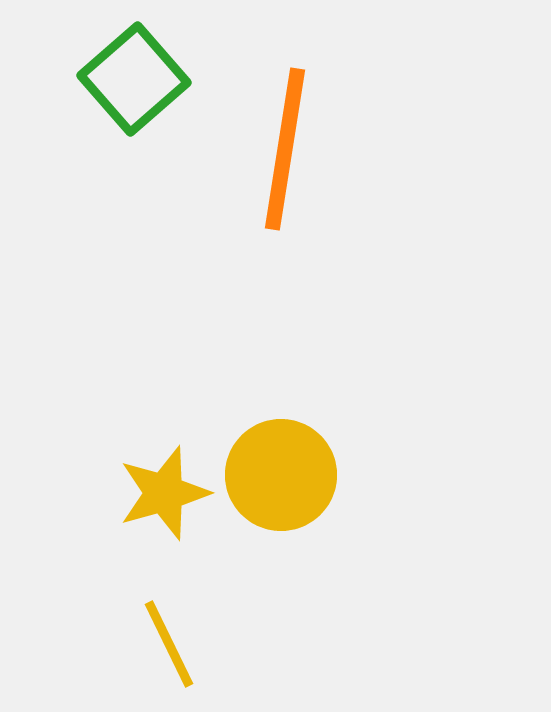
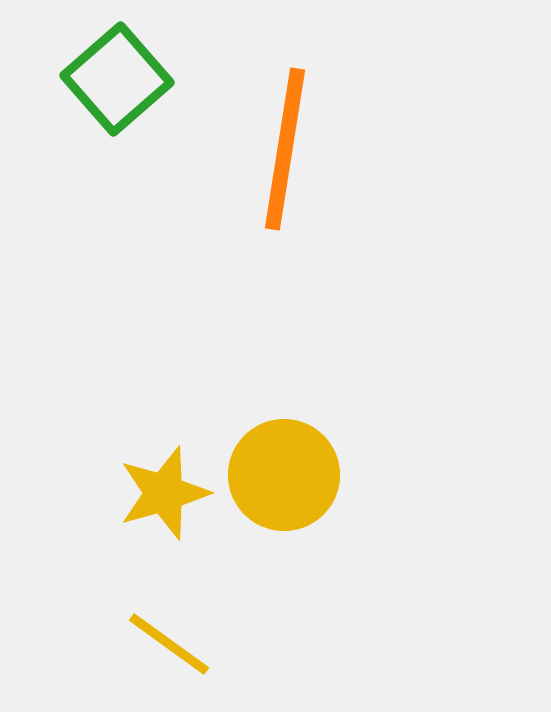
green square: moved 17 px left
yellow circle: moved 3 px right
yellow line: rotated 28 degrees counterclockwise
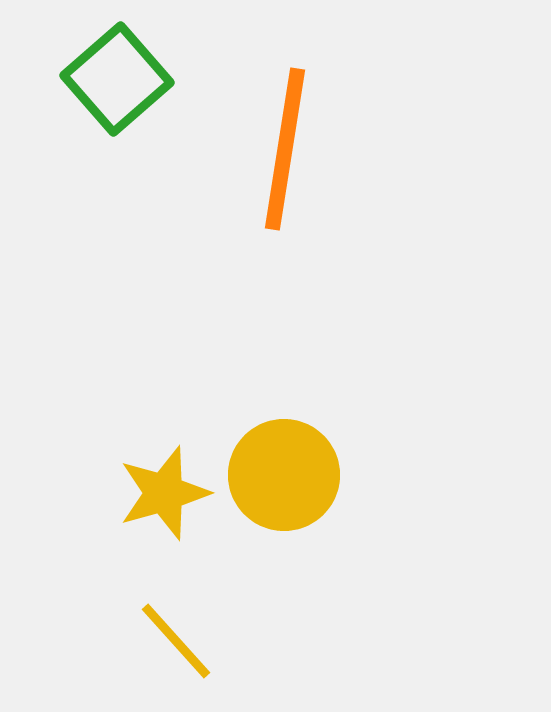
yellow line: moved 7 px right, 3 px up; rotated 12 degrees clockwise
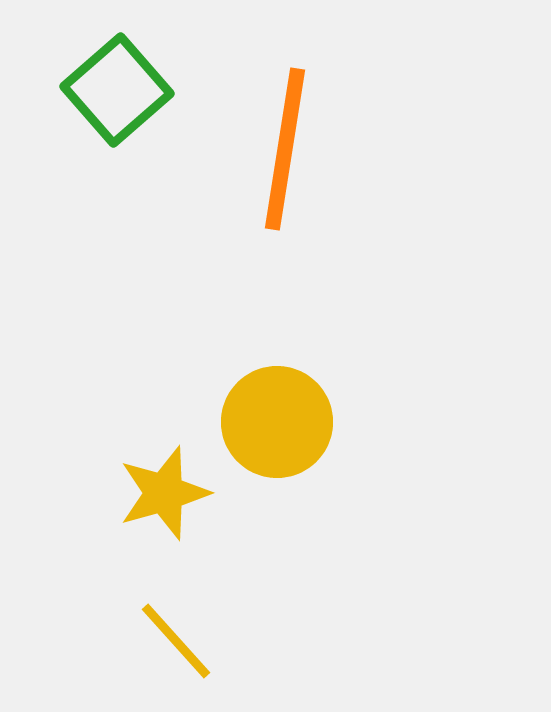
green square: moved 11 px down
yellow circle: moved 7 px left, 53 px up
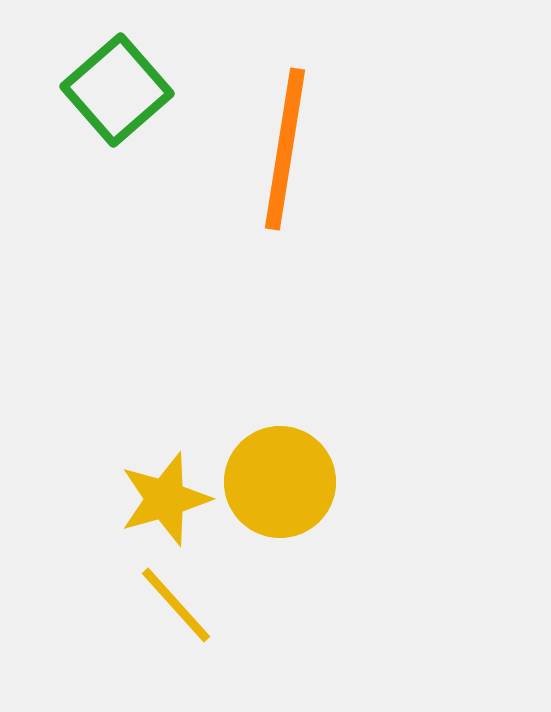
yellow circle: moved 3 px right, 60 px down
yellow star: moved 1 px right, 6 px down
yellow line: moved 36 px up
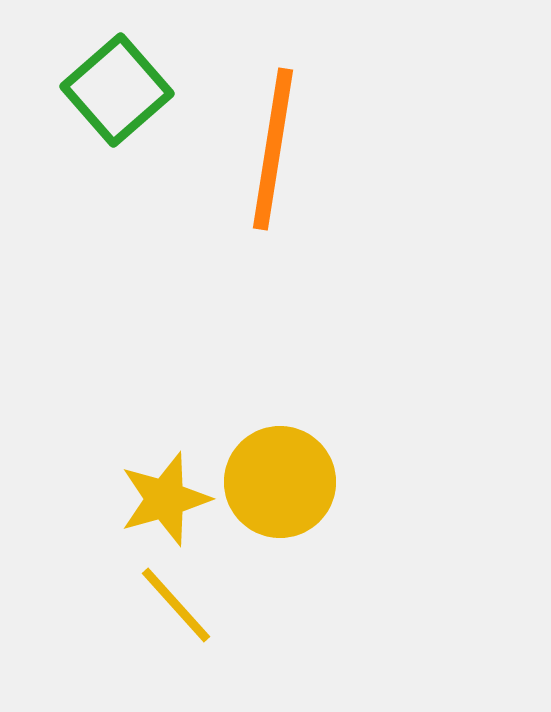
orange line: moved 12 px left
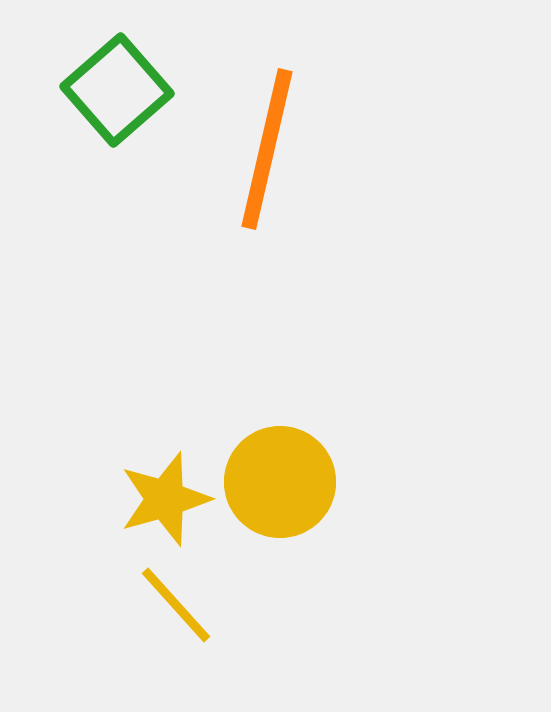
orange line: moved 6 px left; rotated 4 degrees clockwise
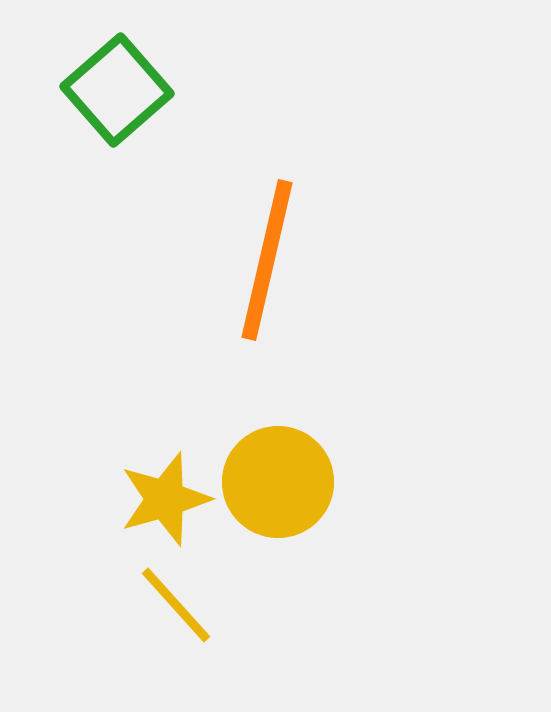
orange line: moved 111 px down
yellow circle: moved 2 px left
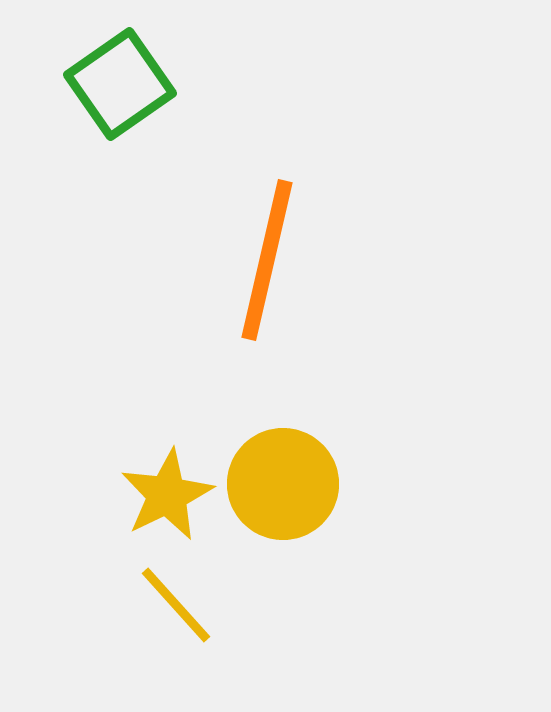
green square: moved 3 px right, 6 px up; rotated 6 degrees clockwise
yellow circle: moved 5 px right, 2 px down
yellow star: moved 2 px right, 4 px up; rotated 10 degrees counterclockwise
